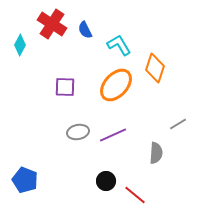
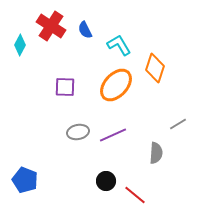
red cross: moved 1 px left, 2 px down
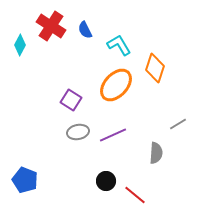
purple square: moved 6 px right, 13 px down; rotated 30 degrees clockwise
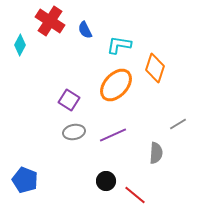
red cross: moved 1 px left, 5 px up
cyan L-shape: rotated 50 degrees counterclockwise
purple square: moved 2 px left
gray ellipse: moved 4 px left
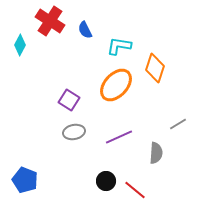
cyan L-shape: moved 1 px down
purple line: moved 6 px right, 2 px down
red line: moved 5 px up
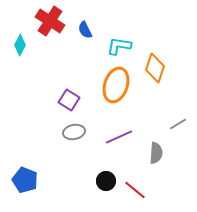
orange ellipse: rotated 24 degrees counterclockwise
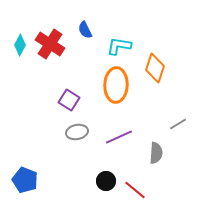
red cross: moved 23 px down
orange ellipse: rotated 16 degrees counterclockwise
gray ellipse: moved 3 px right
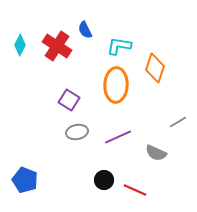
red cross: moved 7 px right, 2 px down
gray line: moved 2 px up
purple line: moved 1 px left
gray semicircle: rotated 110 degrees clockwise
black circle: moved 2 px left, 1 px up
red line: rotated 15 degrees counterclockwise
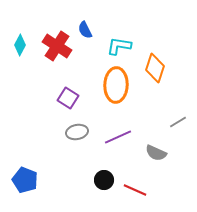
purple square: moved 1 px left, 2 px up
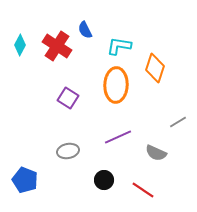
gray ellipse: moved 9 px left, 19 px down
red line: moved 8 px right; rotated 10 degrees clockwise
